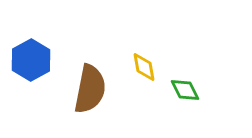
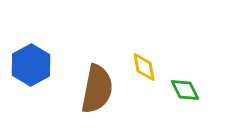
blue hexagon: moved 5 px down
brown semicircle: moved 7 px right
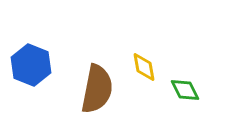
blue hexagon: rotated 9 degrees counterclockwise
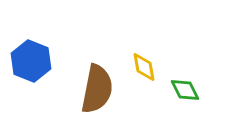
blue hexagon: moved 4 px up
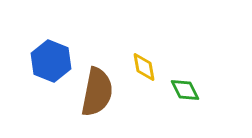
blue hexagon: moved 20 px right
brown semicircle: moved 3 px down
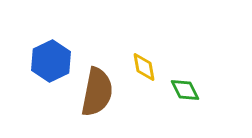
blue hexagon: rotated 12 degrees clockwise
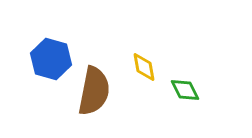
blue hexagon: moved 2 px up; rotated 18 degrees counterclockwise
brown semicircle: moved 3 px left, 1 px up
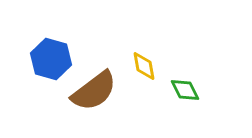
yellow diamond: moved 1 px up
brown semicircle: rotated 42 degrees clockwise
